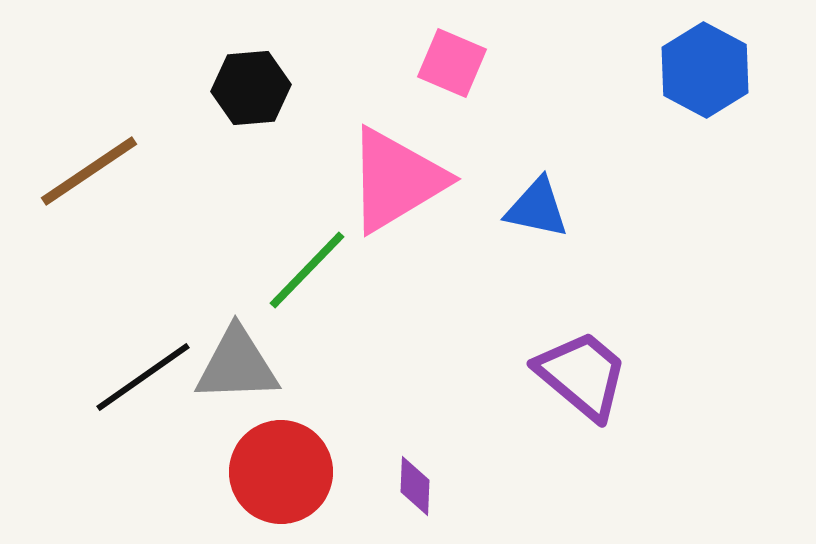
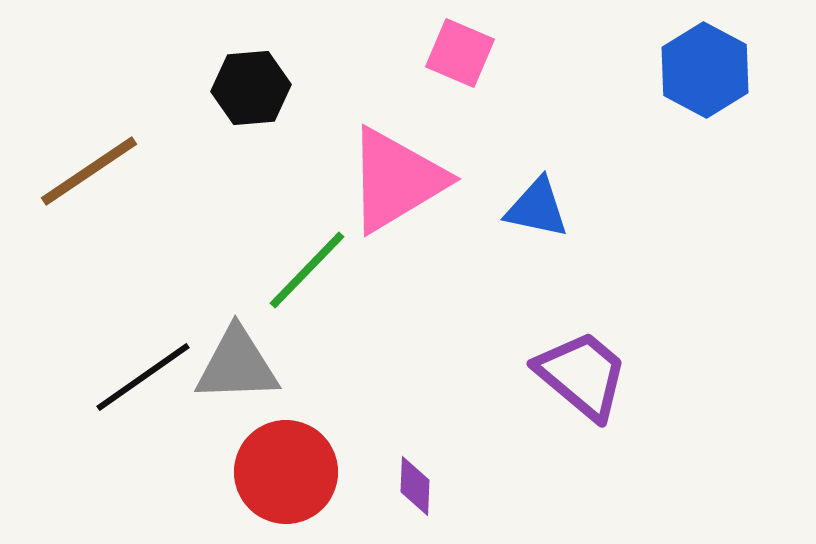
pink square: moved 8 px right, 10 px up
red circle: moved 5 px right
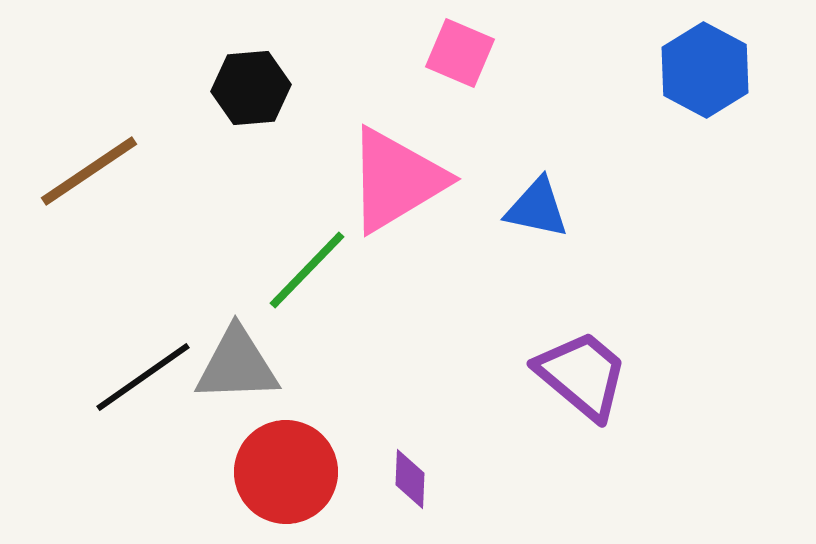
purple diamond: moved 5 px left, 7 px up
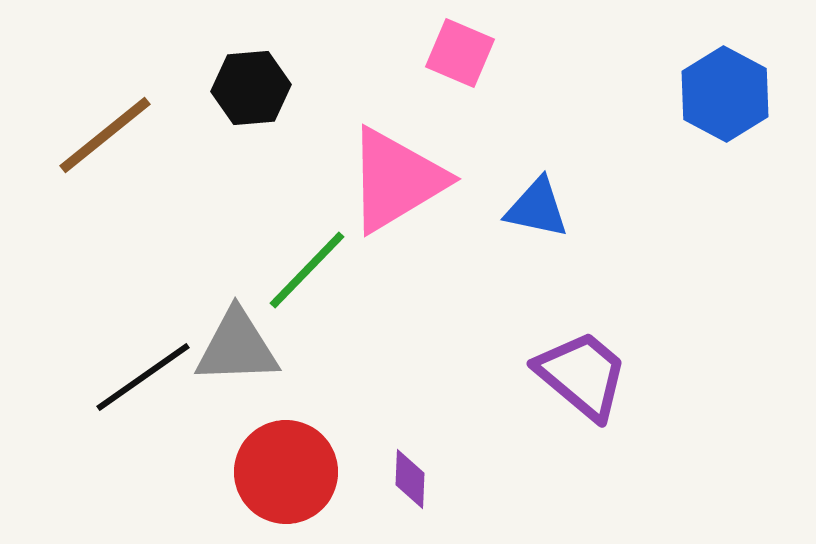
blue hexagon: moved 20 px right, 24 px down
brown line: moved 16 px right, 36 px up; rotated 5 degrees counterclockwise
gray triangle: moved 18 px up
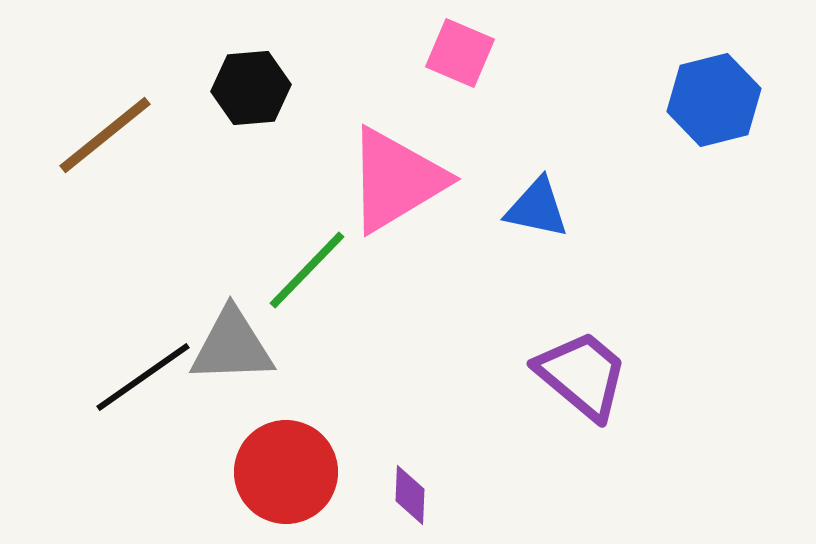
blue hexagon: moved 11 px left, 6 px down; rotated 18 degrees clockwise
gray triangle: moved 5 px left, 1 px up
purple diamond: moved 16 px down
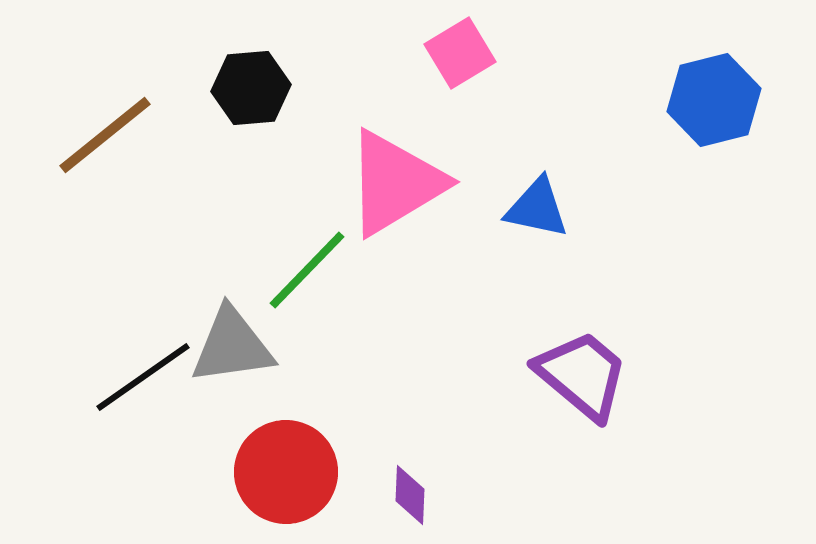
pink square: rotated 36 degrees clockwise
pink triangle: moved 1 px left, 3 px down
gray triangle: rotated 6 degrees counterclockwise
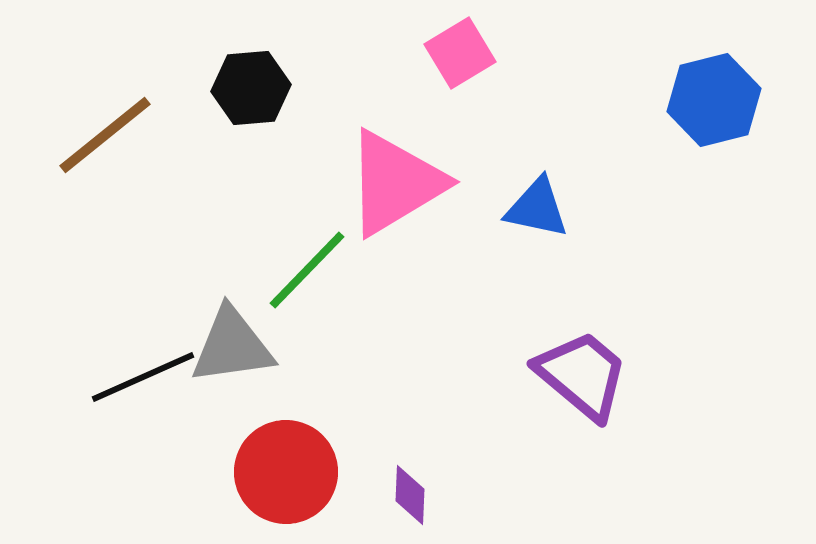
black line: rotated 11 degrees clockwise
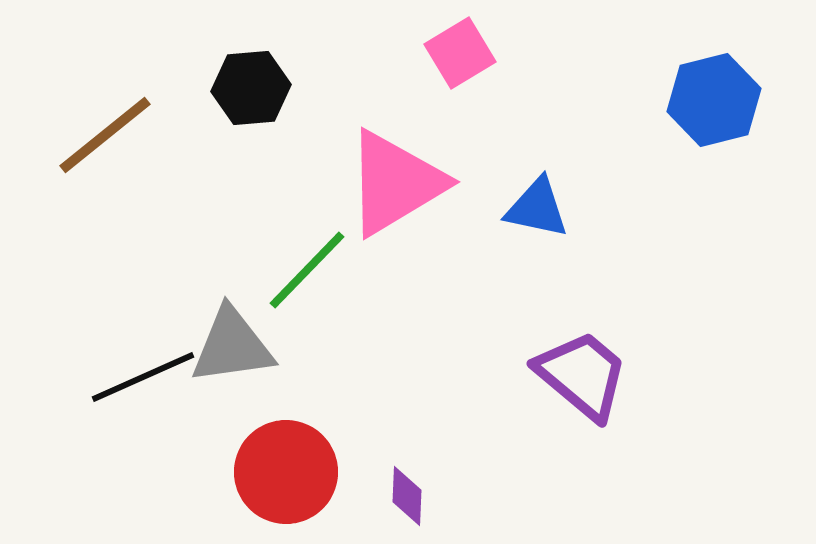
purple diamond: moved 3 px left, 1 px down
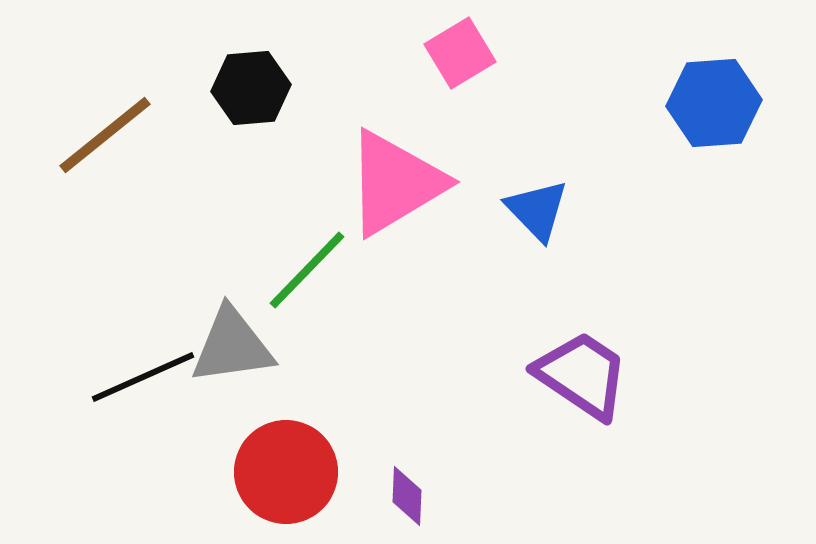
blue hexagon: moved 3 px down; rotated 10 degrees clockwise
blue triangle: moved 2 px down; rotated 34 degrees clockwise
purple trapezoid: rotated 6 degrees counterclockwise
